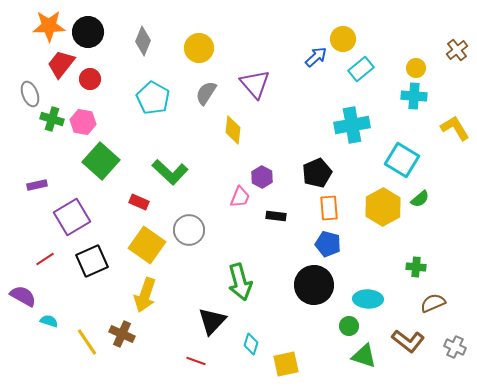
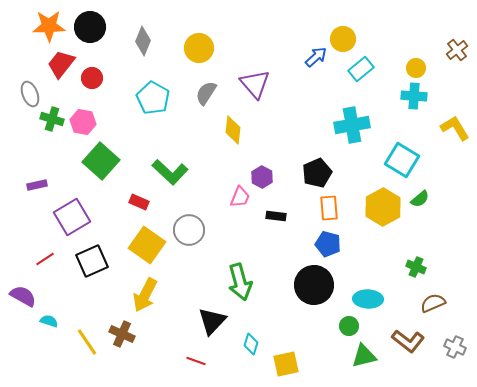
black circle at (88, 32): moved 2 px right, 5 px up
red circle at (90, 79): moved 2 px right, 1 px up
green cross at (416, 267): rotated 18 degrees clockwise
yellow arrow at (145, 295): rotated 8 degrees clockwise
green triangle at (364, 356): rotated 32 degrees counterclockwise
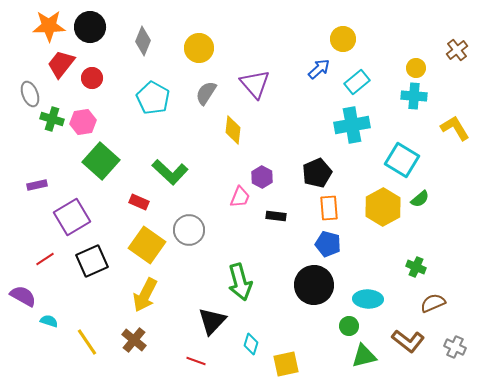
blue arrow at (316, 57): moved 3 px right, 12 px down
cyan rectangle at (361, 69): moved 4 px left, 13 px down
pink hexagon at (83, 122): rotated 20 degrees counterclockwise
brown cross at (122, 334): moved 12 px right, 6 px down; rotated 15 degrees clockwise
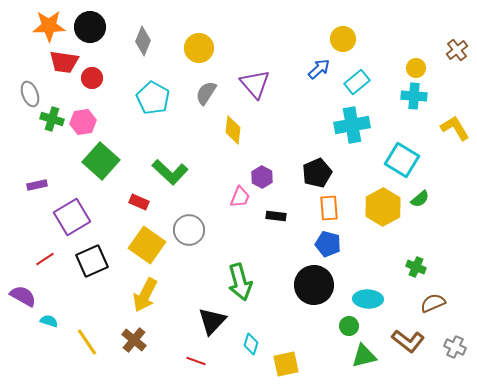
red trapezoid at (61, 64): moved 3 px right, 2 px up; rotated 120 degrees counterclockwise
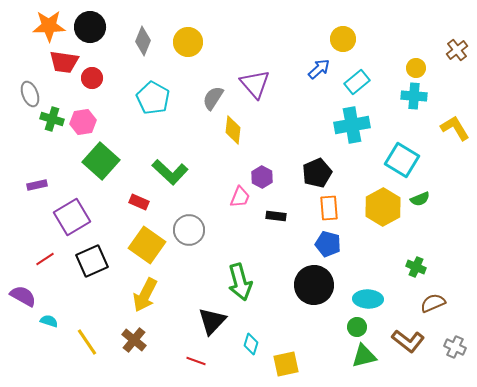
yellow circle at (199, 48): moved 11 px left, 6 px up
gray semicircle at (206, 93): moved 7 px right, 5 px down
green semicircle at (420, 199): rotated 18 degrees clockwise
green circle at (349, 326): moved 8 px right, 1 px down
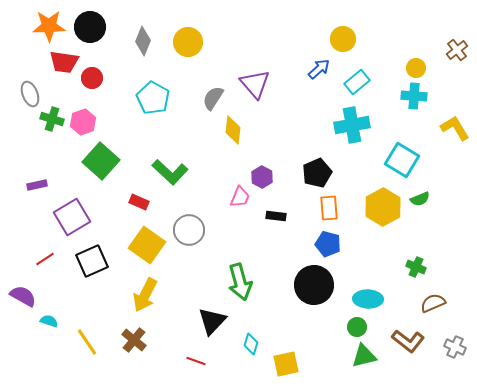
pink hexagon at (83, 122): rotated 10 degrees counterclockwise
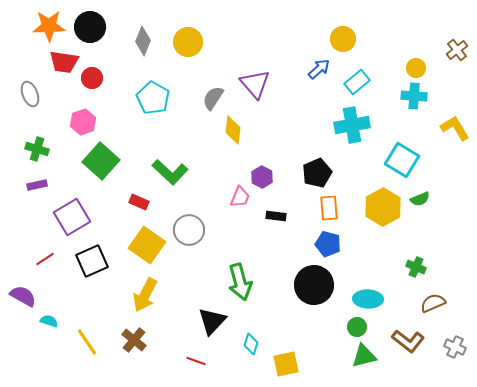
green cross at (52, 119): moved 15 px left, 30 px down
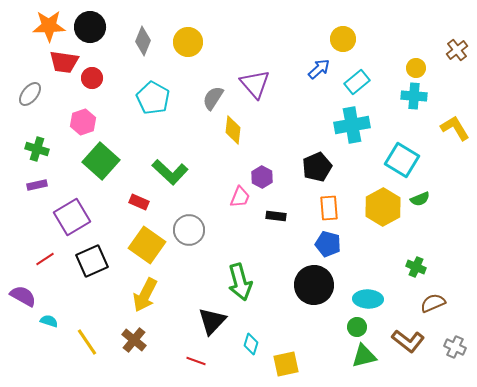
gray ellipse at (30, 94): rotated 60 degrees clockwise
black pentagon at (317, 173): moved 6 px up
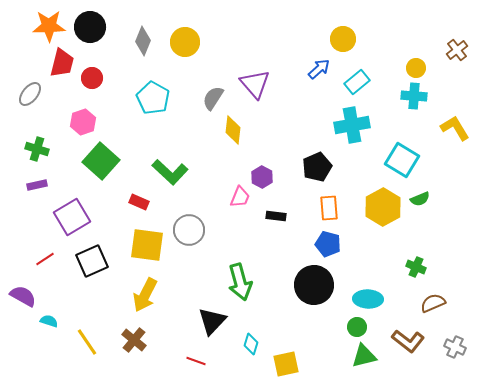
yellow circle at (188, 42): moved 3 px left
red trapezoid at (64, 62): moved 2 px left, 1 px down; rotated 84 degrees counterclockwise
yellow square at (147, 245): rotated 27 degrees counterclockwise
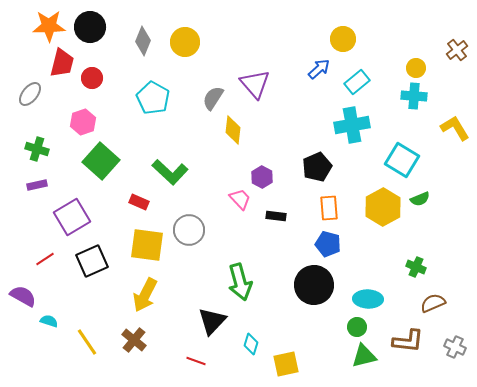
pink trapezoid at (240, 197): moved 2 px down; rotated 65 degrees counterclockwise
brown L-shape at (408, 341): rotated 32 degrees counterclockwise
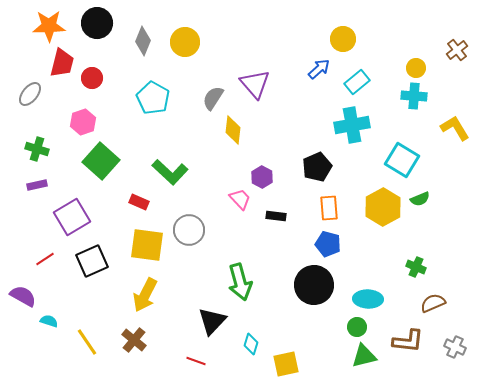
black circle at (90, 27): moved 7 px right, 4 px up
